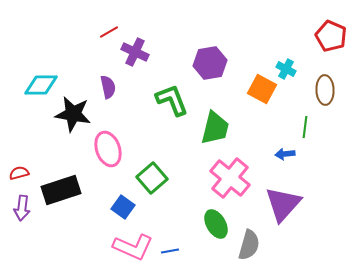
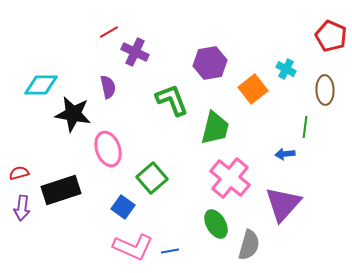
orange square: moved 9 px left; rotated 24 degrees clockwise
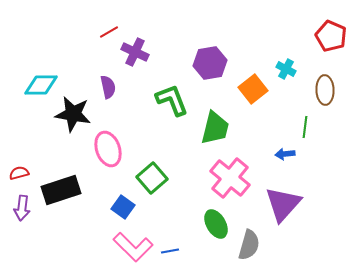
pink L-shape: rotated 21 degrees clockwise
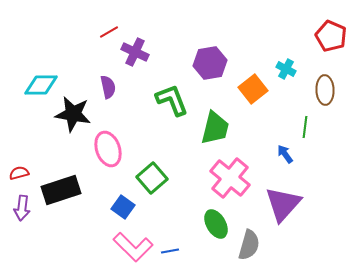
blue arrow: rotated 60 degrees clockwise
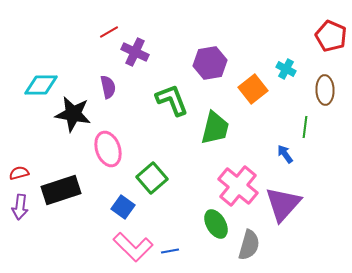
pink cross: moved 8 px right, 8 px down
purple arrow: moved 2 px left, 1 px up
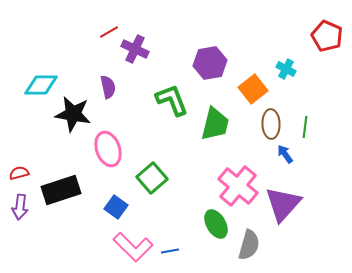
red pentagon: moved 4 px left
purple cross: moved 3 px up
brown ellipse: moved 54 px left, 34 px down
green trapezoid: moved 4 px up
blue square: moved 7 px left
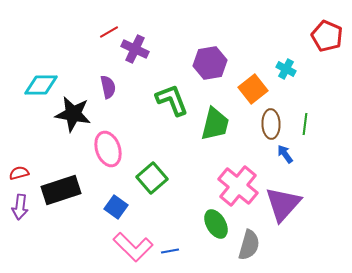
green line: moved 3 px up
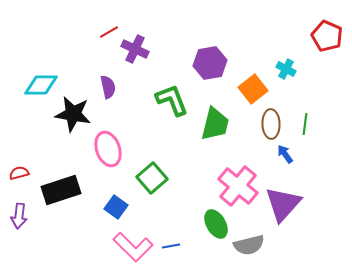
purple arrow: moved 1 px left, 9 px down
gray semicircle: rotated 60 degrees clockwise
blue line: moved 1 px right, 5 px up
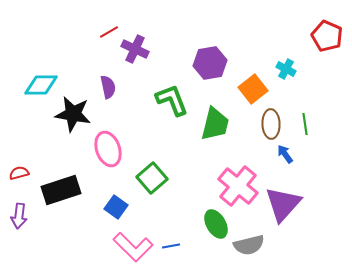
green line: rotated 15 degrees counterclockwise
